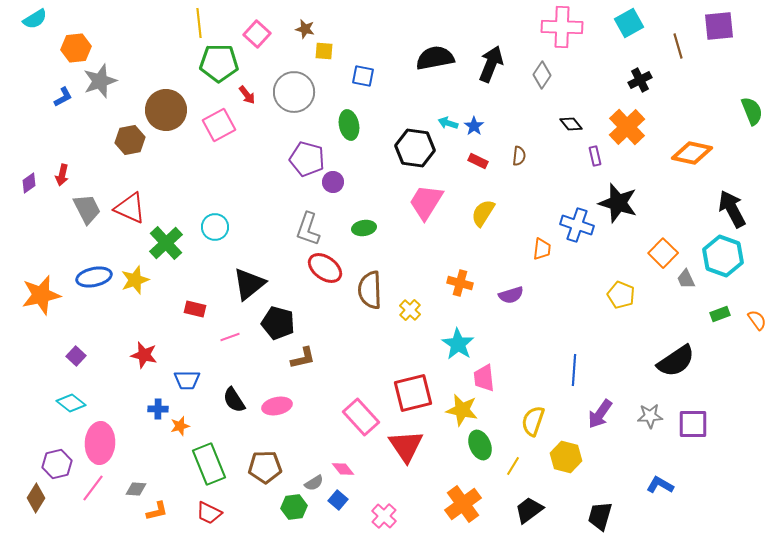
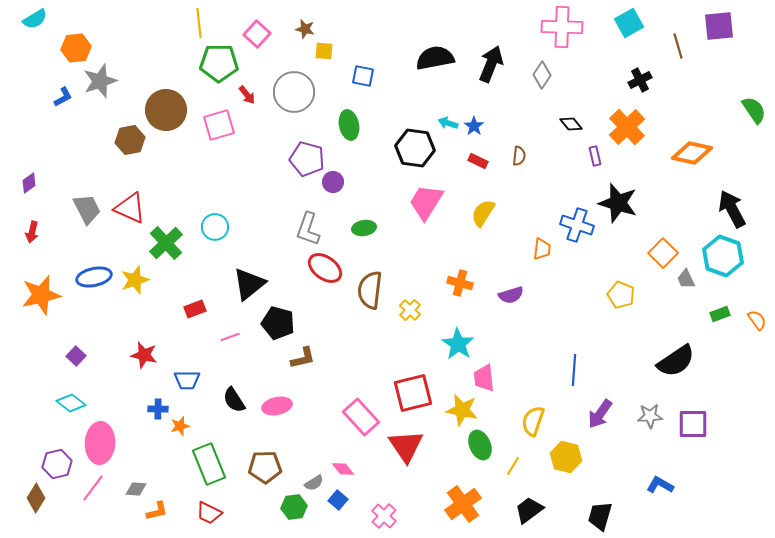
green semicircle at (752, 111): moved 2 px right, 1 px up; rotated 12 degrees counterclockwise
pink square at (219, 125): rotated 12 degrees clockwise
red arrow at (62, 175): moved 30 px left, 57 px down
brown semicircle at (370, 290): rotated 9 degrees clockwise
red rectangle at (195, 309): rotated 35 degrees counterclockwise
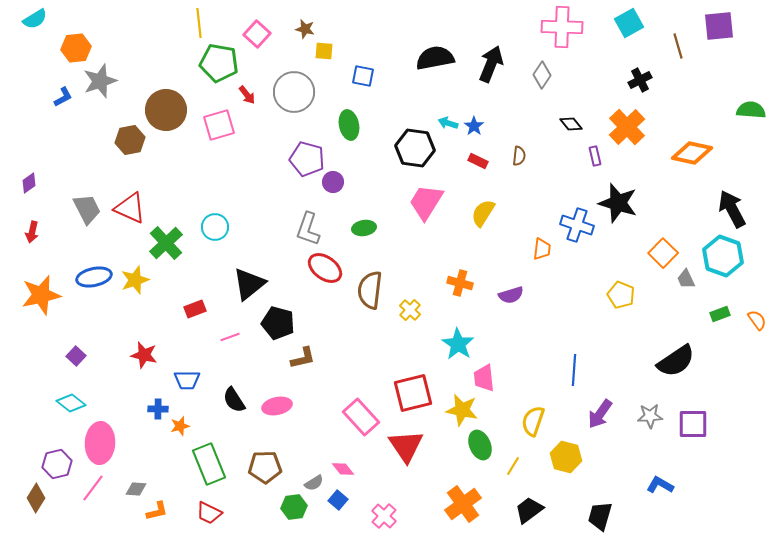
green pentagon at (219, 63): rotated 9 degrees clockwise
green semicircle at (754, 110): moved 3 px left; rotated 52 degrees counterclockwise
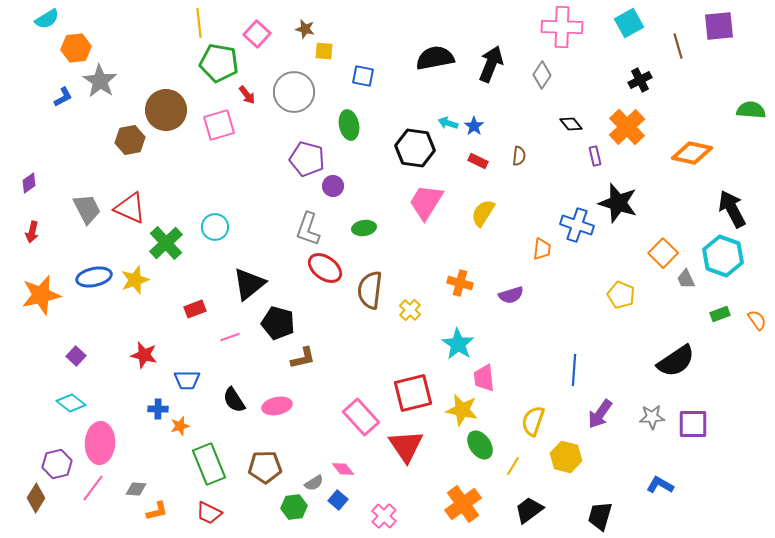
cyan semicircle at (35, 19): moved 12 px right
gray star at (100, 81): rotated 20 degrees counterclockwise
purple circle at (333, 182): moved 4 px down
gray star at (650, 416): moved 2 px right, 1 px down
green ellipse at (480, 445): rotated 12 degrees counterclockwise
